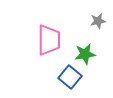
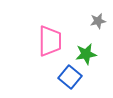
pink trapezoid: moved 1 px right, 1 px down
green star: moved 1 px right
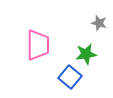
gray star: moved 1 px right, 2 px down; rotated 28 degrees clockwise
pink trapezoid: moved 12 px left, 4 px down
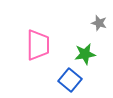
green star: moved 1 px left
blue square: moved 3 px down
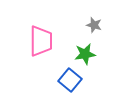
gray star: moved 5 px left, 2 px down
pink trapezoid: moved 3 px right, 4 px up
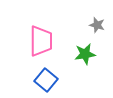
gray star: moved 3 px right
blue square: moved 24 px left
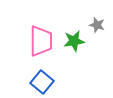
green star: moved 11 px left, 13 px up
blue square: moved 4 px left, 2 px down
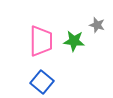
green star: rotated 15 degrees clockwise
